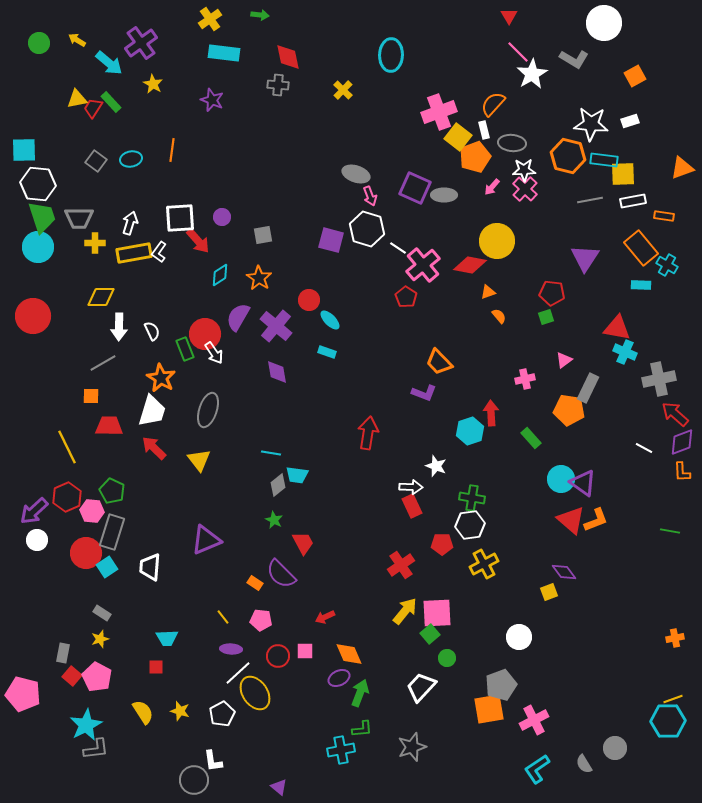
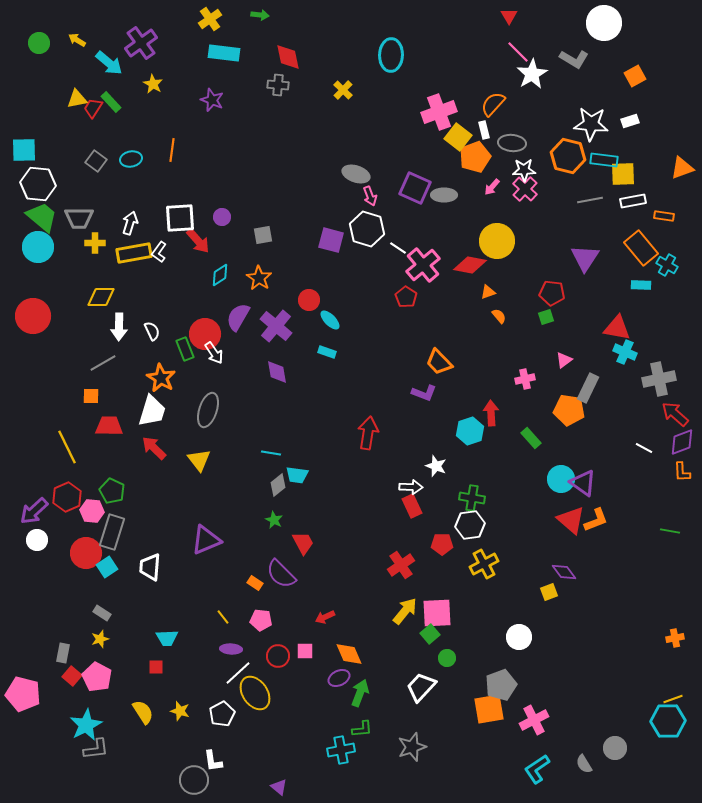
green trapezoid at (42, 217): rotated 32 degrees counterclockwise
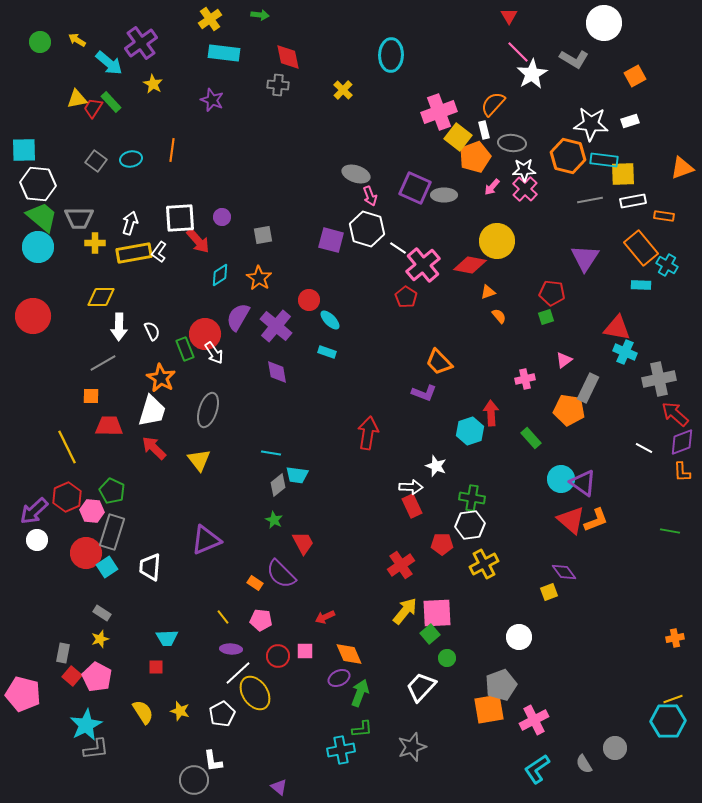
green circle at (39, 43): moved 1 px right, 1 px up
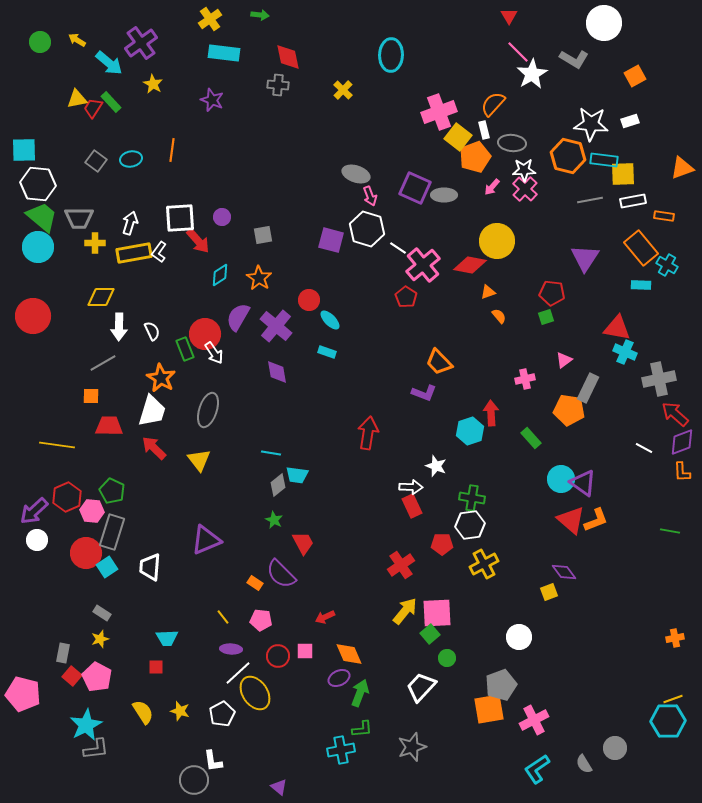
yellow line at (67, 447): moved 10 px left, 2 px up; rotated 56 degrees counterclockwise
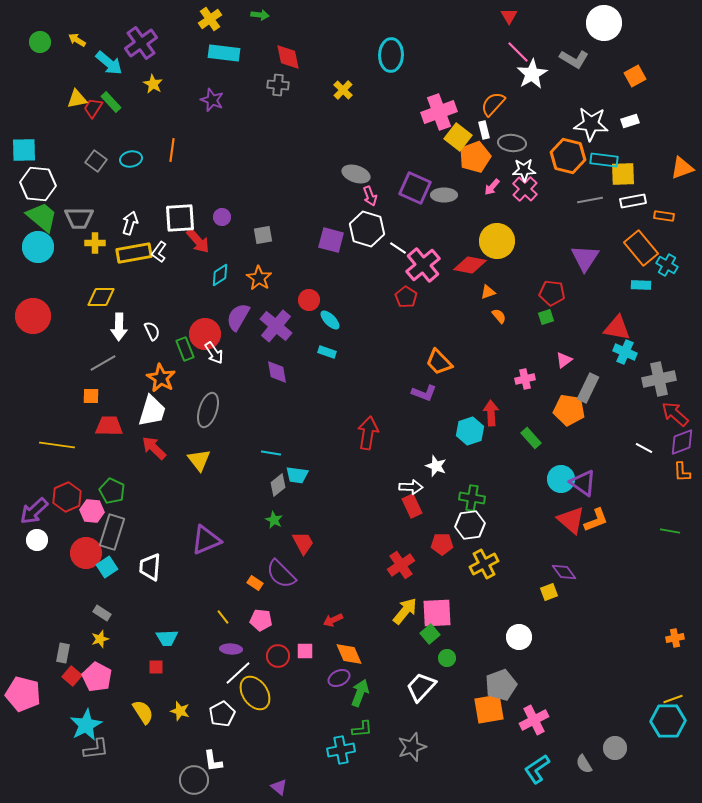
red arrow at (325, 617): moved 8 px right, 3 px down
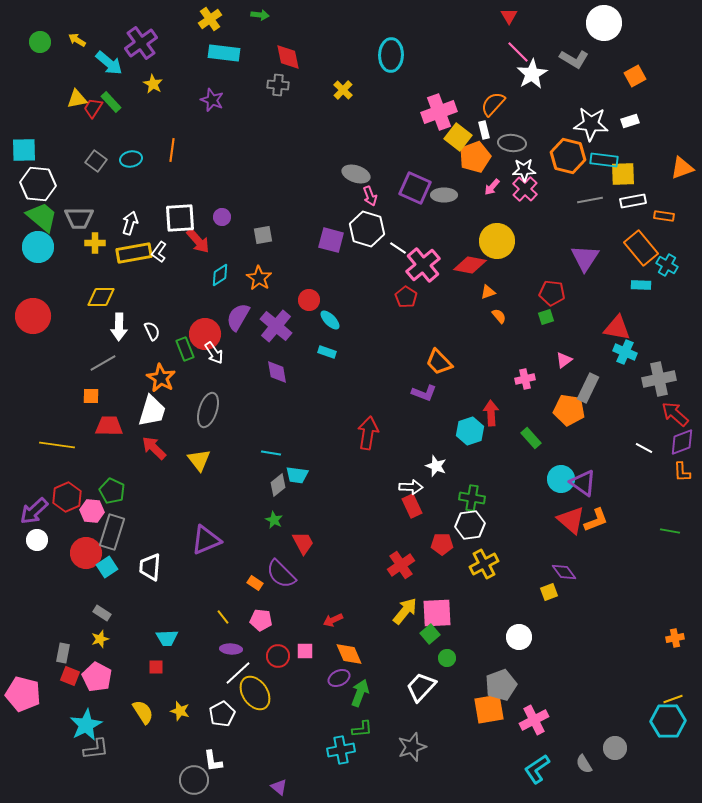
red square at (72, 676): moved 2 px left; rotated 18 degrees counterclockwise
